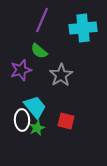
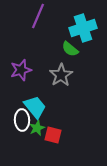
purple line: moved 4 px left, 4 px up
cyan cross: rotated 12 degrees counterclockwise
green semicircle: moved 31 px right, 2 px up
red square: moved 13 px left, 14 px down
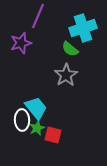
purple star: moved 27 px up
gray star: moved 5 px right
cyan trapezoid: moved 1 px right, 1 px down
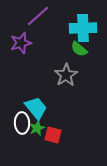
purple line: rotated 25 degrees clockwise
cyan cross: rotated 16 degrees clockwise
green semicircle: moved 9 px right
white ellipse: moved 3 px down
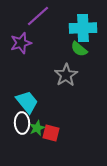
cyan trapezoid: moved 9 px left, 6 px up
red square: moved 2 px left, 2 px up
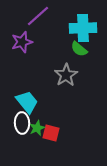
purple star: moved 1 px right, 1 px up
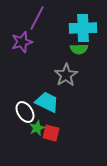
purple line: moved 1 px left, 2 px down; rotated 20 degrees counterclockwise
green semicircle: rotated 42 degrees counterclockwise
cyan trapezoid: moved 20 px right; rotated 25 degrees counterclockwise
white ellipse: moved 3 px right, 11 px up; rotated 30 degrees counterclockwise
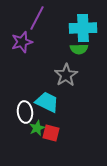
white ellipse: rotated 25 degrees clockwise
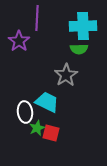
purple line: rotated 25 degrees counterclockwise
cyan cross: moved 2 px up
purple star: moved 3 px left, 1 px up; rotated 20 degrees counterclockwise
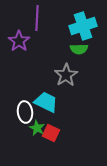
cyan cross: rotated 16 degrees counterclockwise
cyan trapezoid: moved 1 px left
green star: rotated 21 degrees counterclockwise
red square: rotated 12 degrees clockwise
